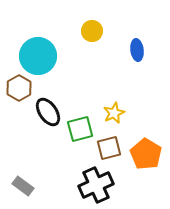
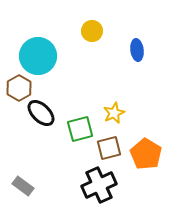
black ellipse: moved 7 px left, 1 px down; rotated 12 degrees counterclockwise
black cross: moved 3 px right
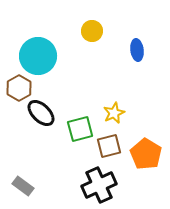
brown square: moved 2 px up
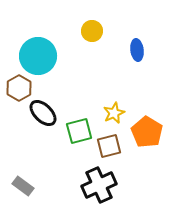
black ellipse: moved 2 px right
green square: moved 1 px left, 2 px down
orange pentagon: moved 1 px right, 22 px up
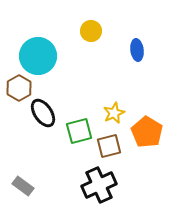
yellow circle: moved 1 px left
black ellipse: rotated 12 degrees clockwise
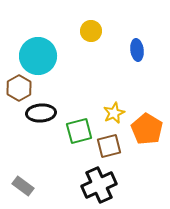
black ellipse: moved 2 px left; rotated 60 degrees counterclockwise
orange pentagon: moved 3 px up
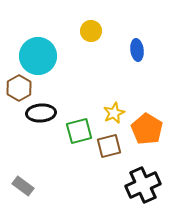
black cross: moved 44 px right
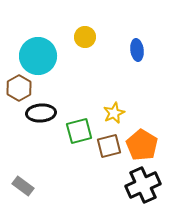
yellow circle: moved 6 px left, 6 px down
orange pentagon: moved 5 px left, 16 px down
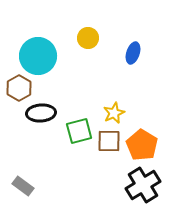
yellow circle: moved 3 px right, 1 px down
blue ellipse: moved 4 px left, 3 px down; rotated 25 degrees clockwise
brown square: moved 5 px up; rotated 15 degrees clockwise
black cross: rotated 8 degrees counterclockwise
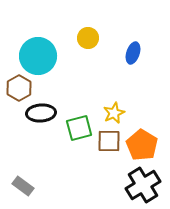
green square: moved 3 px up
